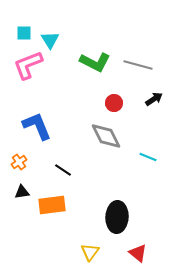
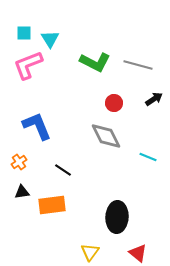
cyan triangle: moved 1 px up
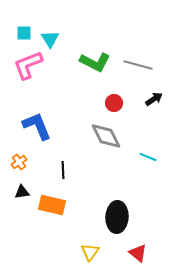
black line: rotated 54 degrees clockwise
orange rectangle: rotated 20 degrees clockwise
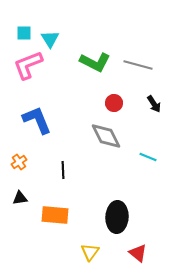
black arrow: moved 5 px down; rotated 90 degrees clockwise
blue L-shape: moved 6 px up
black triangle: moved 2 px left, 6 px down
orange rectangle: moved 3 px right, 10 px down; rotated 8 degrees counterclockwise
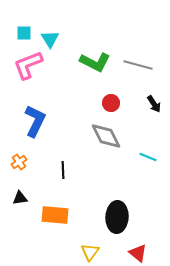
red circle: moved 3 px left
blue L-shape: moved 2 px left, 1 px down; rotated 48 degrees clockwise
